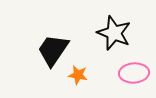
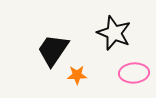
orange star: moved 1 px left; rotated 12 degrees counterclockwise
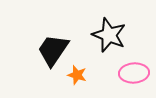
black star: moved 5 px left, 2 px down
orange star: rotated 18 degrees clockwise
